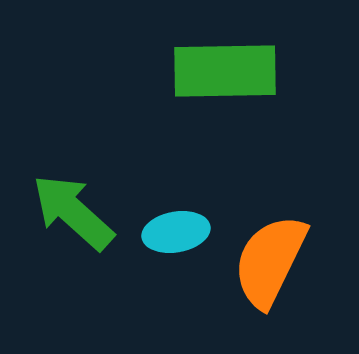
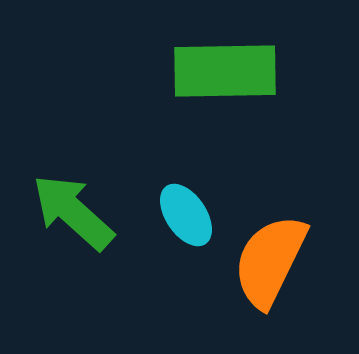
cyan ellipse: moved 10 px right, 17 px up; rotated 66 degrees clockwise
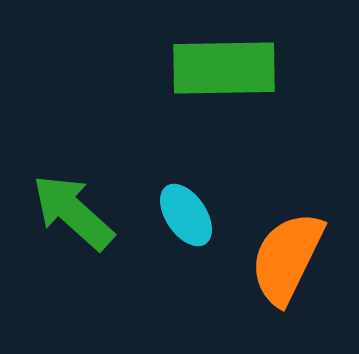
green rectangle: moved 1 px left, 3 px up
orange semicircle: moved 17 px right, 3 px up
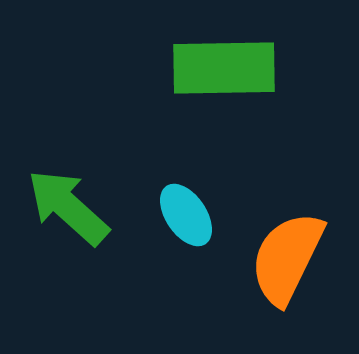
green arrow: moved 5 px left, 5 px up
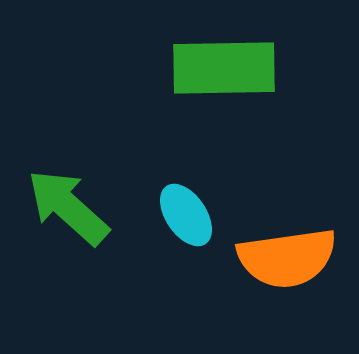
orange semicircle: rotated 124 degrees counterclockwise
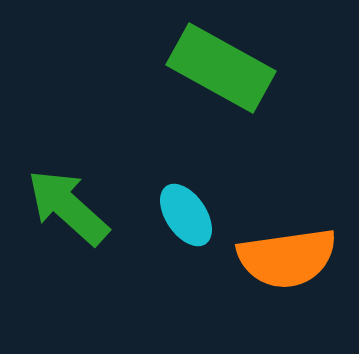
green rectangle: moved 3 px left; rotated 30 degrees clockwise
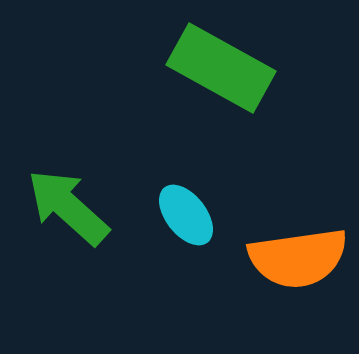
cyan ellipse: rotated 4 degrees counterclockwise
orange semicircle: moved 11 px right
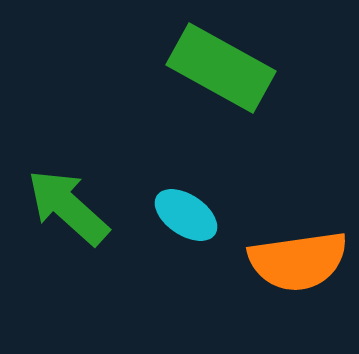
cyan ellipse: rotated 18 degrees counterclockwise
orange semicircle: moved 3 px down
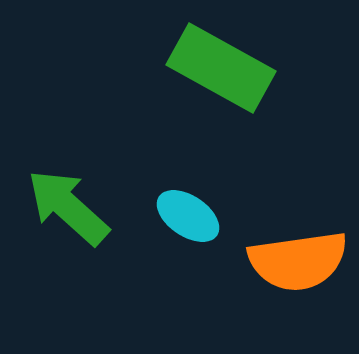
cyan ellipse: moved 2 px right, 1 px down
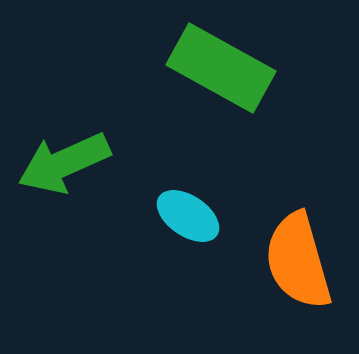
green arrow: moved 4 px left, 44 px up; rotated 66 degrees counterclockwise
orange semicircle: rotated 82 degrees clockwise
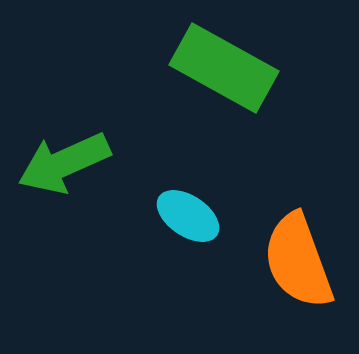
green rectangle: moved 3 px right
orange semicircle: rotated 4 degrees counterclockwise
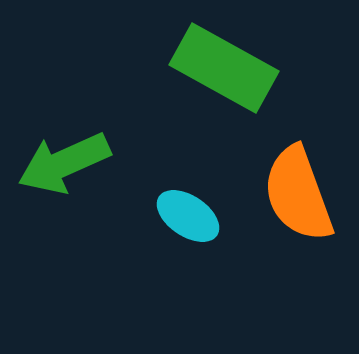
orange semicircle: moved 67 px up
